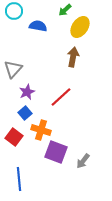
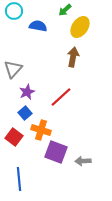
gray arrow: rotated 49 degrees clockwise
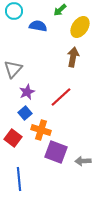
green arrow: moved 5 px left
red square: moved 1 px left, 1 px down
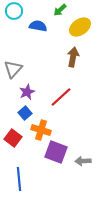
yellow ellipse: rotated 20 degrees clockwise
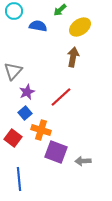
gray triangle: moved 2 px down
